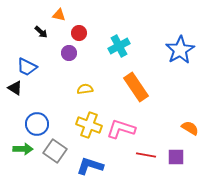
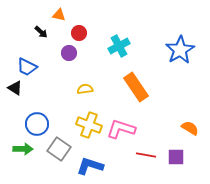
gray square: moved 4 px right, 2 px up
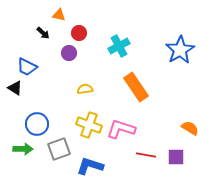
black arrow: moved 2 px right, 1 px down
gray square: rotated 35 degrees clockwise
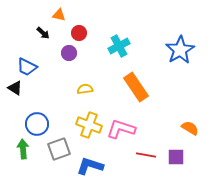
green arrow: rotated 96 degrees counterclockwise
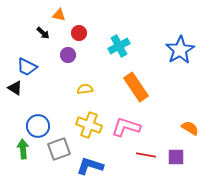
purple circle: moved 1 px left, 2 px down
blue circle: moved 1 px right, 2 px down
pink L-shape: moved 5 px right, 2 px up
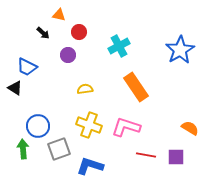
red circle: moved 1 px up
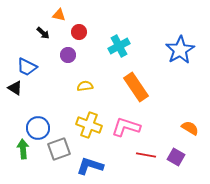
yellow semicircle: moved 3 px up
blue circle: moved 2 px down
purple square: rotated 30 degrees clockwise
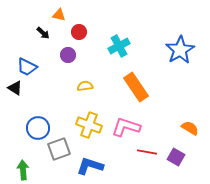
green arrow: moved 21 px down
red line: moved 1 px right, 3 px up
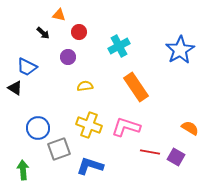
purple circle: moved 2 px down
red line: moved 3 px right
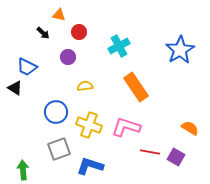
blue circle: moved 18 px right, 16 px up
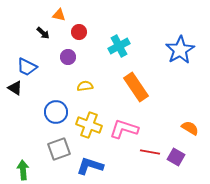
pink L-shape: moved 2 px left, 2 px down
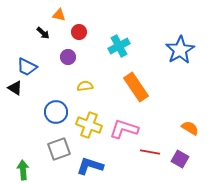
purple square: moved 4 px right, 2 px down
